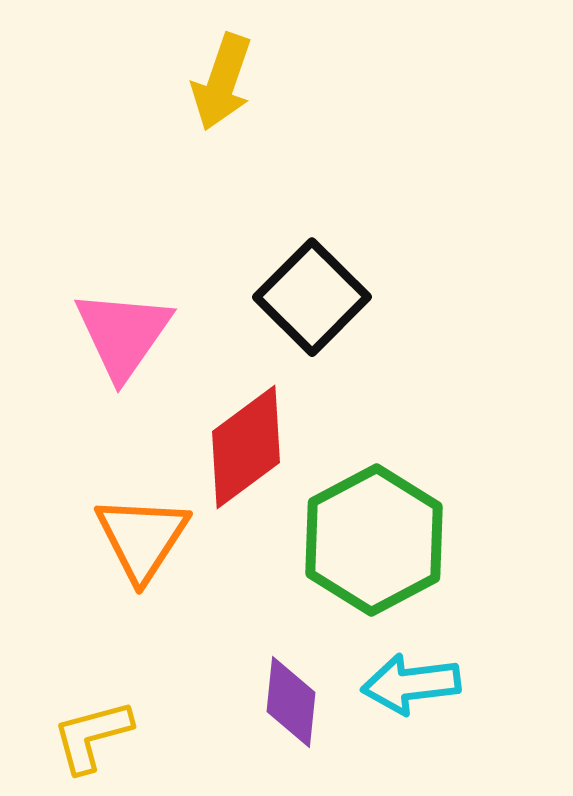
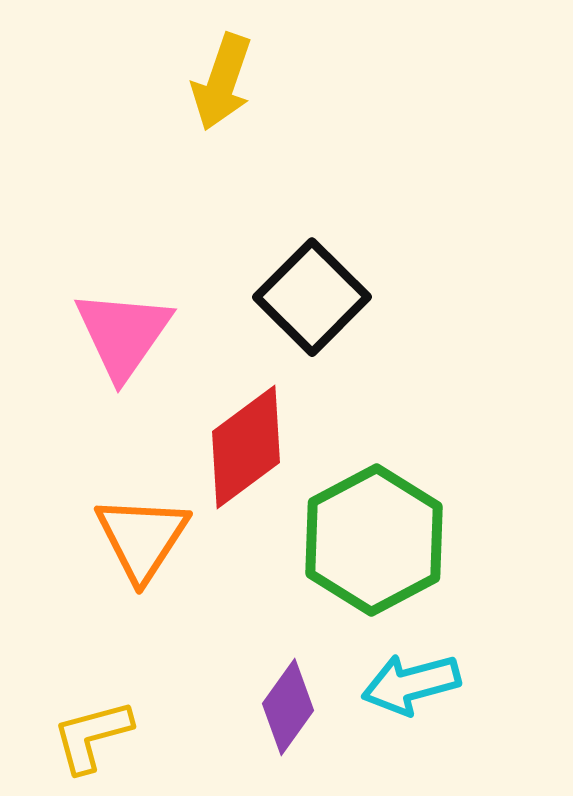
cyan arrow: rotated 8 degrees counterclockwise
purple diamond: moved 3 px left, 5 px down; rotated 30 degrees clockwise
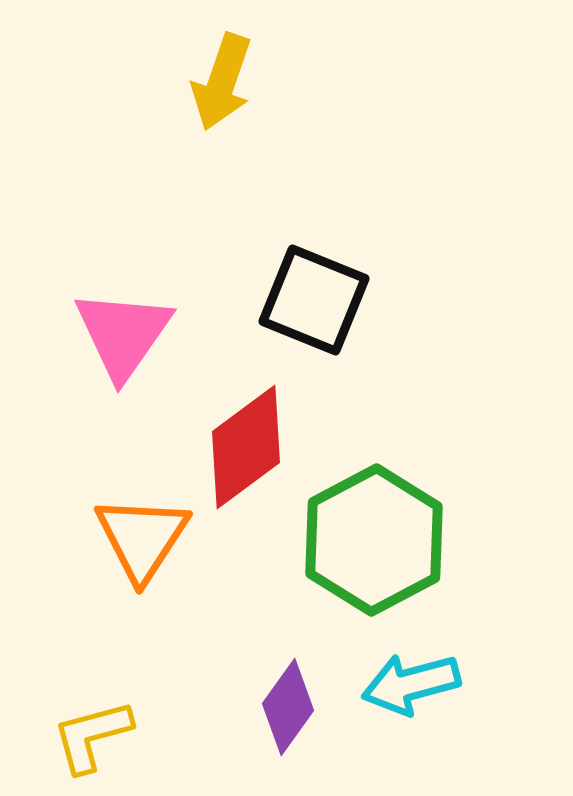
black square: moved 2 px right, 3 px down; rotated 23 degrees counterclockwise
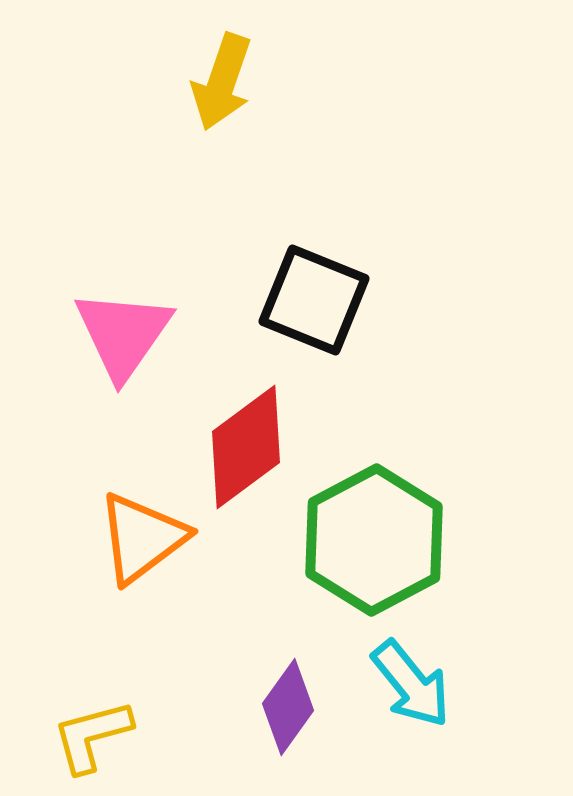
orange triangle: rotated 20 degrees clockwise
cyan arrow: rotated 114 degrees counterclockwise
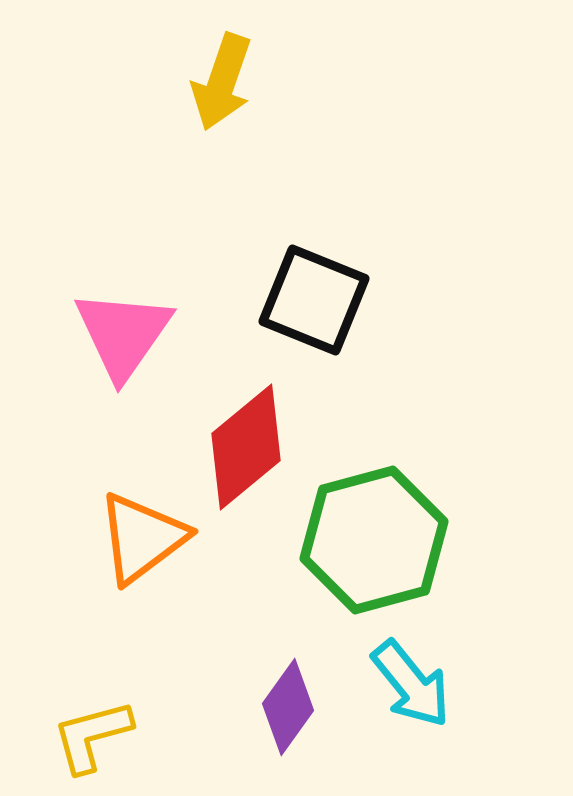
red diamond: rotated 3 degrees counterclockwise
green hexagon: rotated 13 degrees clockwise
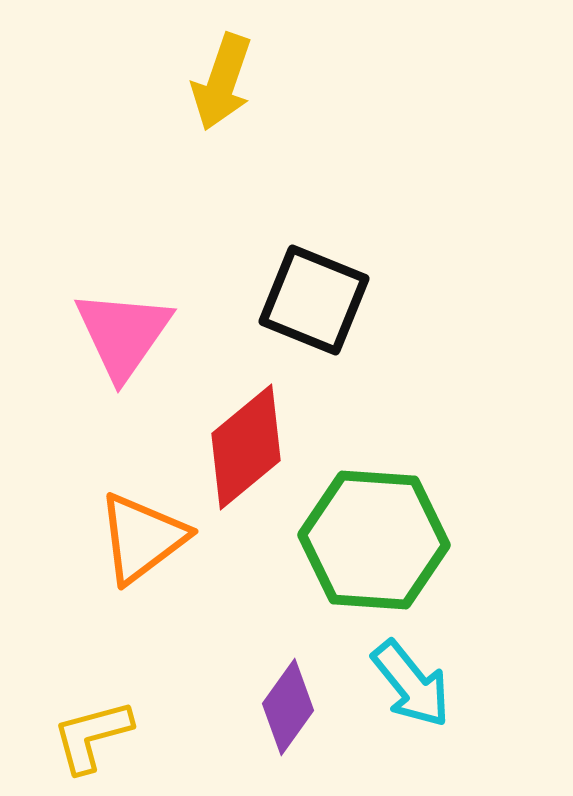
green hexagon: rotated 19 degrees clockwise
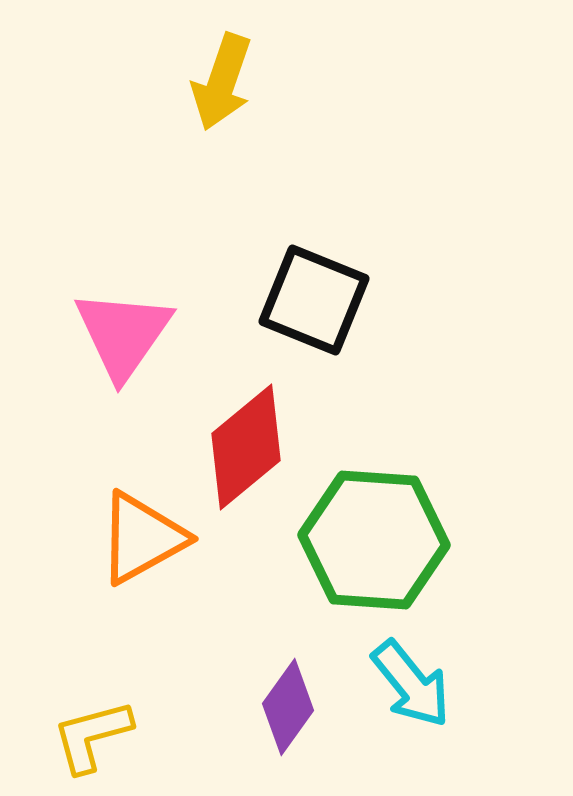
orange triangle: rotated 8 degrees clockwise
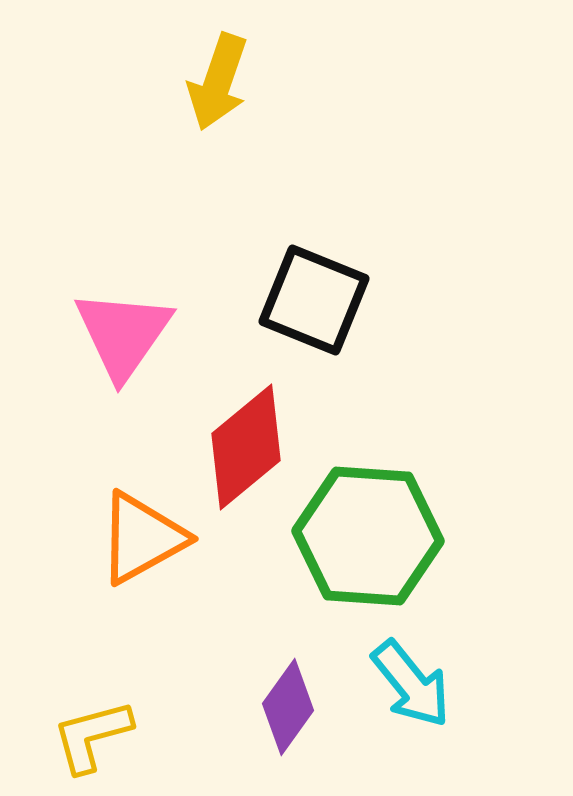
yellow arrow: moved 4 px left
green hexagon: moved 6 px left, 4 px up
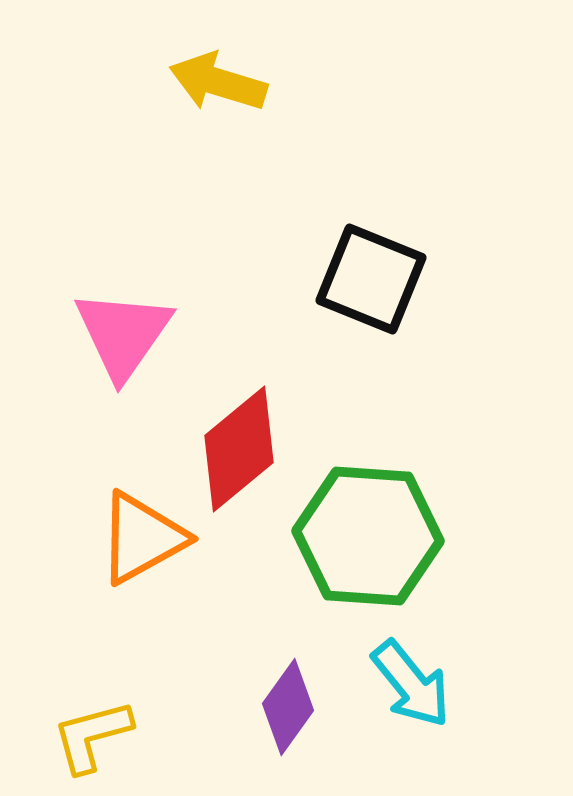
yellow arrow: rotated 88 degrees clockwise
black square: moved 57 px right, 21 px up
red diamond: moved 7 px left, 2 px down
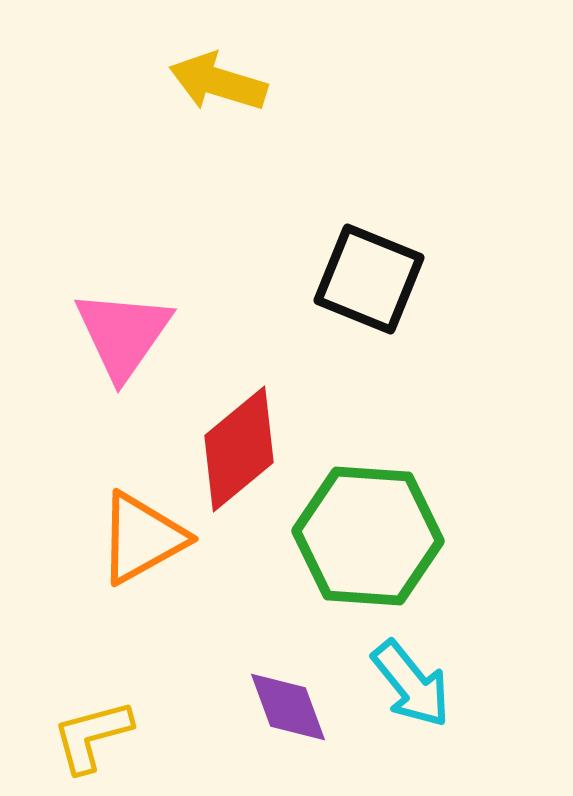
black square: moved 2 px left
purple diamond: rotated 56 degrees counterclockwise
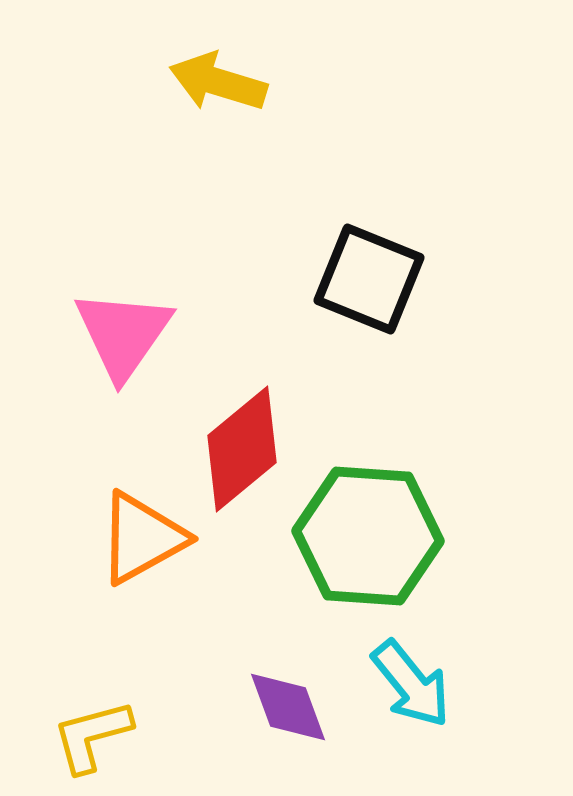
red diamond: moved 3 px right
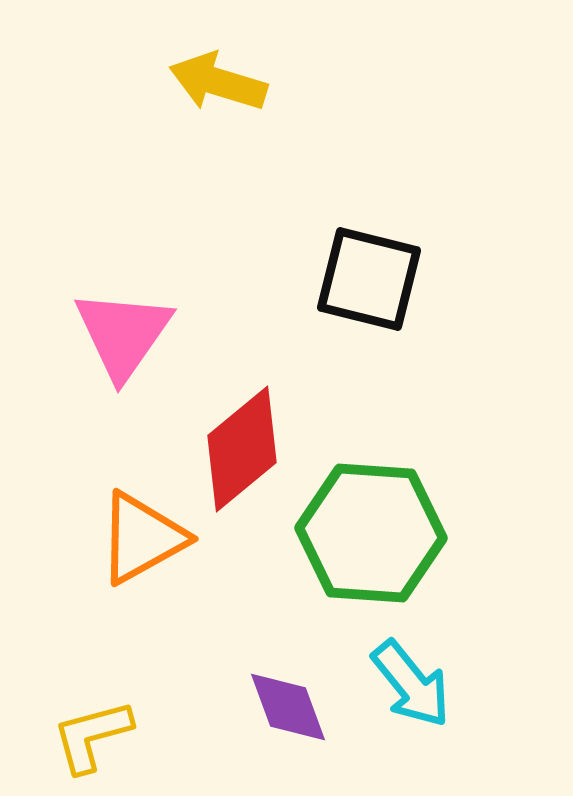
black square: rotated 8 degrees counterclockwise
green hexagon: moved 3 px right, 3 px up
